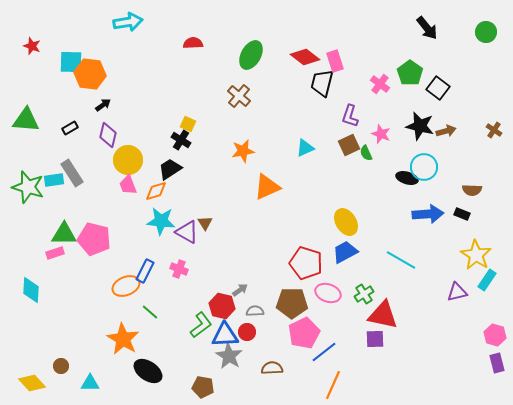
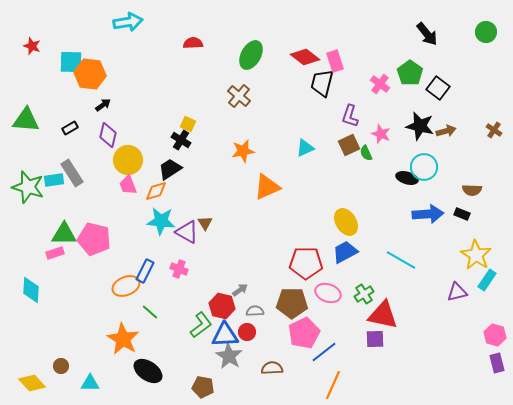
black arrow at (427, 28): moved 6 px down
red pentagon at (306, 263): rotated 16 degrees counterclockwise
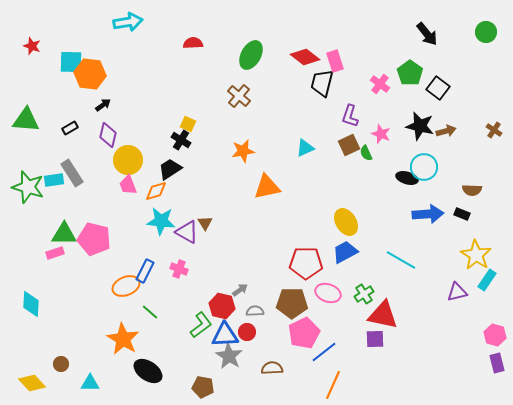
orange triangle at (267, 187): rotated 12 degrees clockwise
cyan diamond at (31, 290): moved 14 px down
brown circle at (61, 366): moved 2 px up
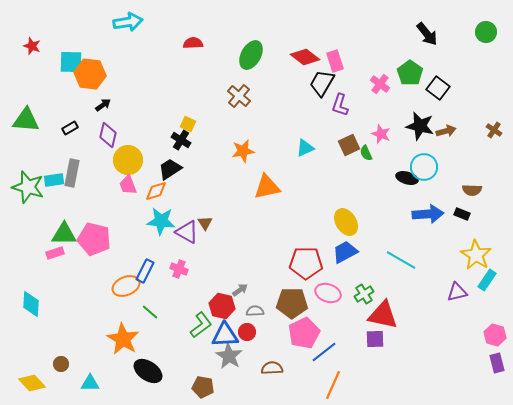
black trapezoid at (322, 83): rotated 16 degrees clockwise
purple L-shape at (350, 116): moved 10 px left, 11 px up
gray rectangle at (72, 173): rotated 44 degrees clockwise
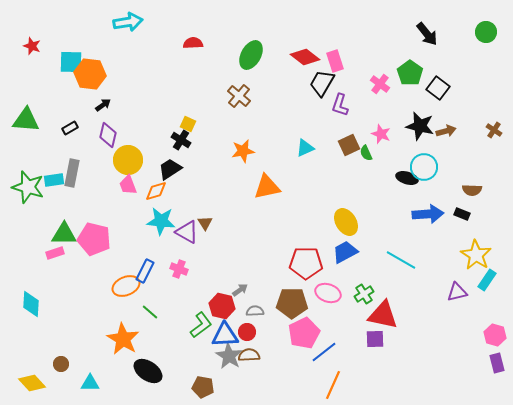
brown semicircle at (272, 368): moved 23 px left, 13 px up
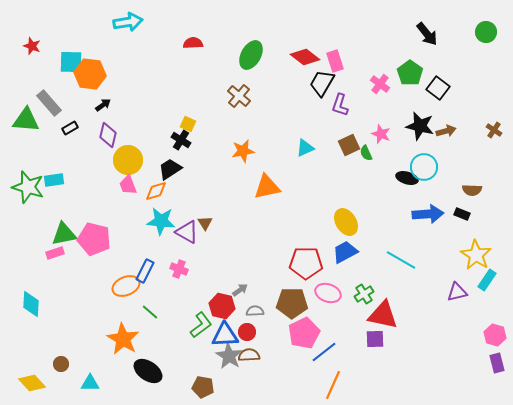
gray rectangle at (72, 173): moved 23 px left, 70 px up; rotated 52 degrees counterclockwise
green triangle at (64, 234): rotated 12 degrees counterclockwise
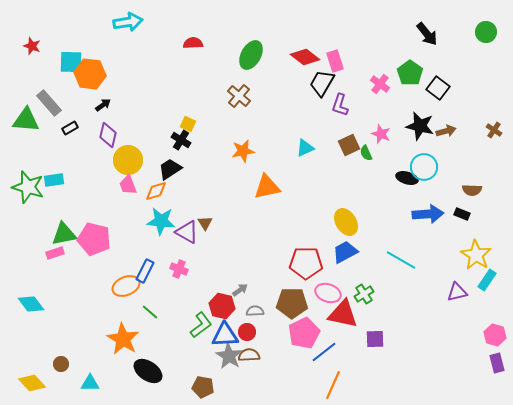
cyan diamond at (31, 304): rotated 40 degrees counterclockwise
red triangle at (383, 315): moved 40 px left, 1 px up
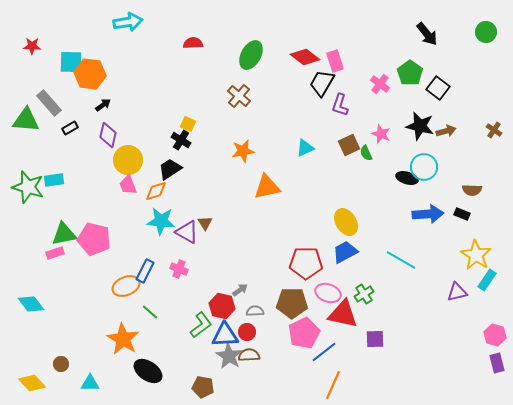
red star at (32, 46): rotated 18 degrees counterclockwise
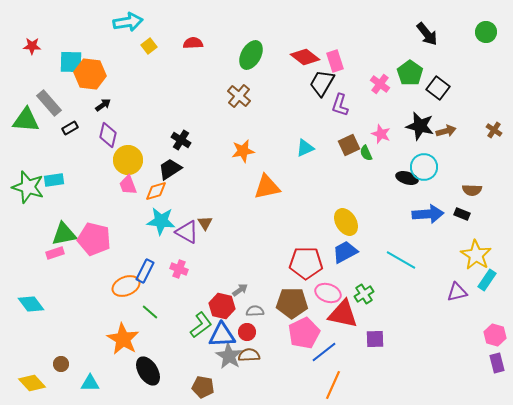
yellow square at (188, 124): moved 39 px left, 78 px up; rotated 28 degrees clockwise
blue triangle at (225, 335): moved 3 px left
black ellipse at (148, 371): rotated 24 degrees clockwise
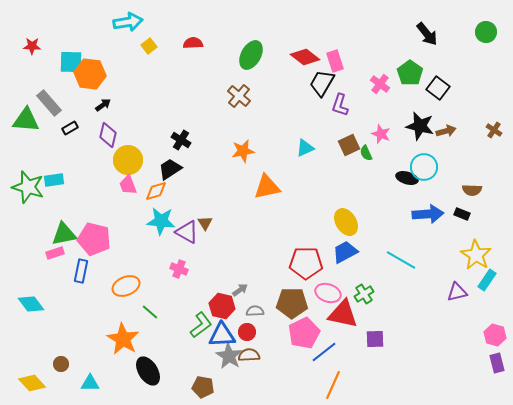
blue rectangle at (145, 271): moved 64 px left; rotated 15 degrees counterclockwise
